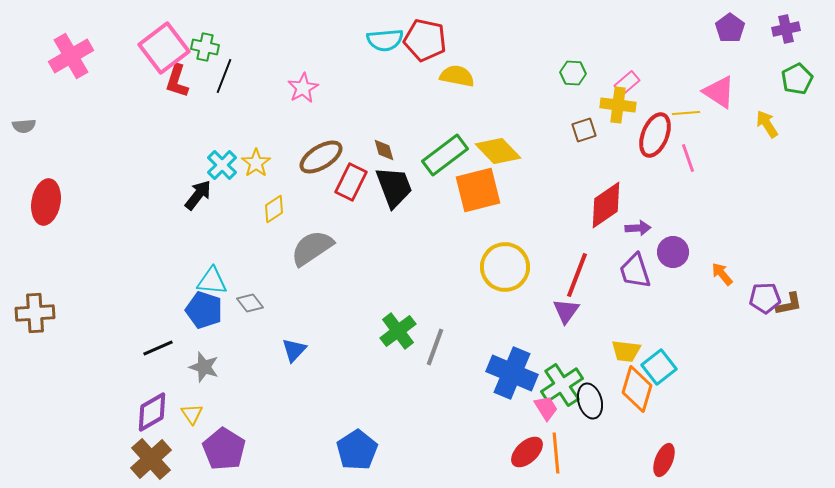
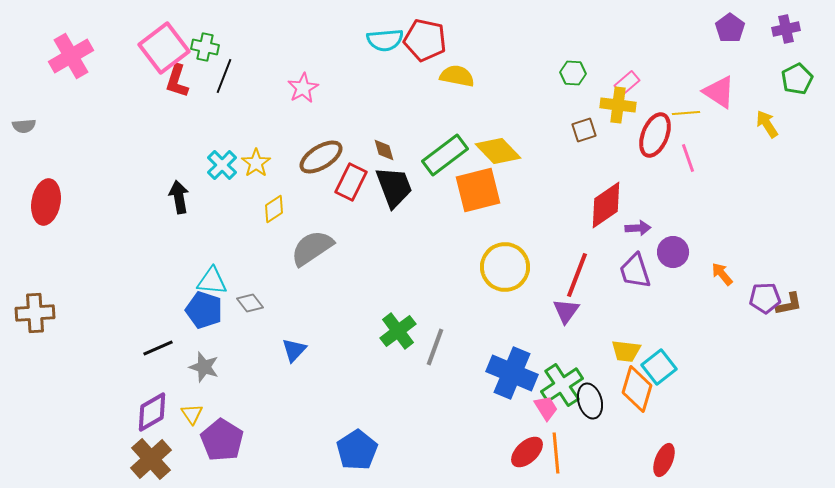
black arrow at (198, 195): moved 19 px left, 2 px down; rotated 48 degrees counterclockwise
purple pentagon at (224, 449): moved 2 px left, 9 px up
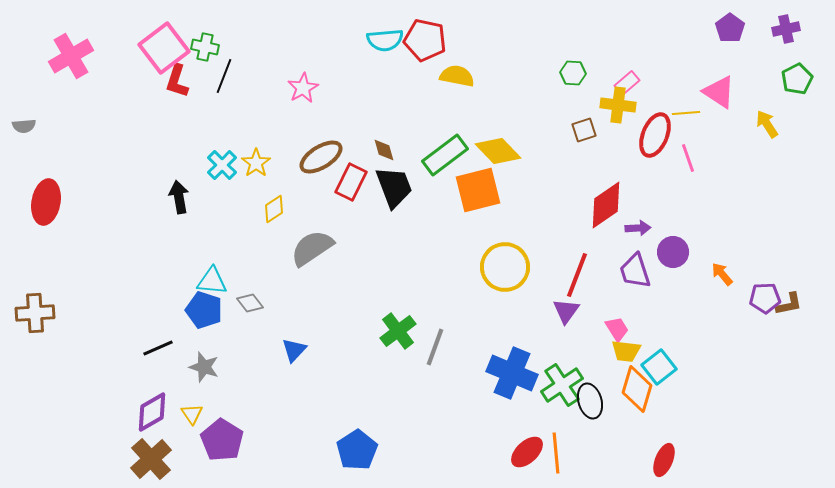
pink trapezoid at (546, 408): moved 71 px right, 79 px up
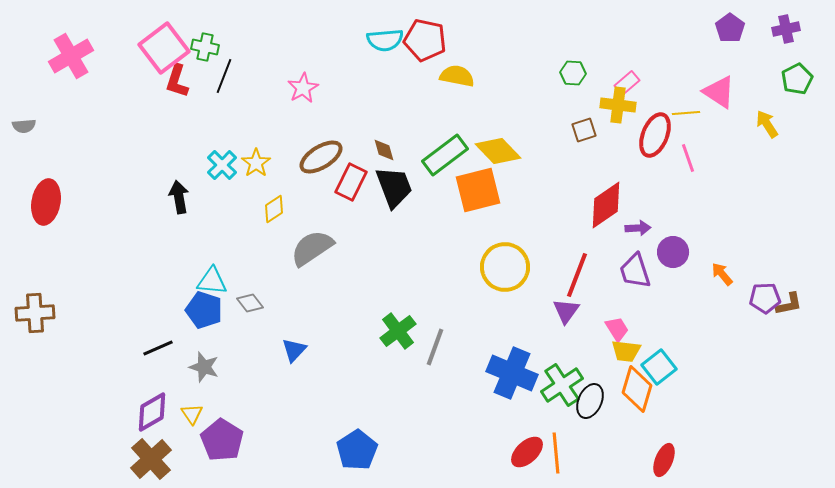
black ellipse at (590, 401): rotated 40 degrees clockwise
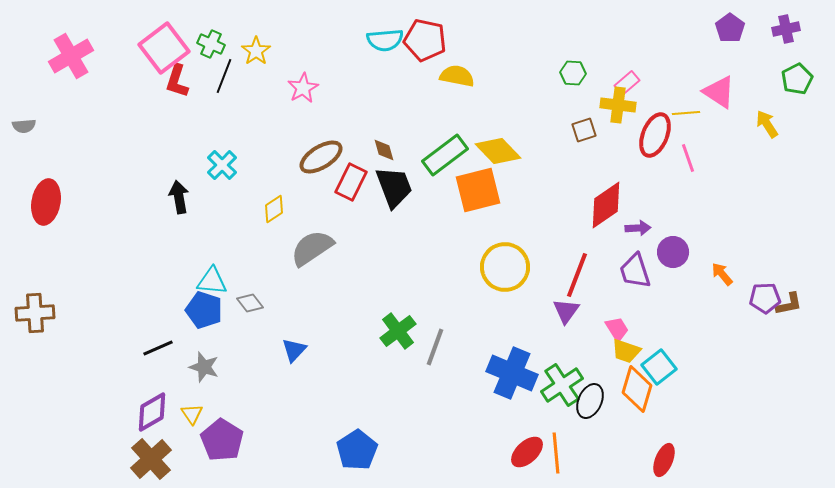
green cross at (205, 47): moved 6 px right, 3 px up; rotated 12 degrees clockwise
yellow star at (256, 163): moved 112 px up
yellow trapezoid at (626, 351): rotated 12 degrees clockwise
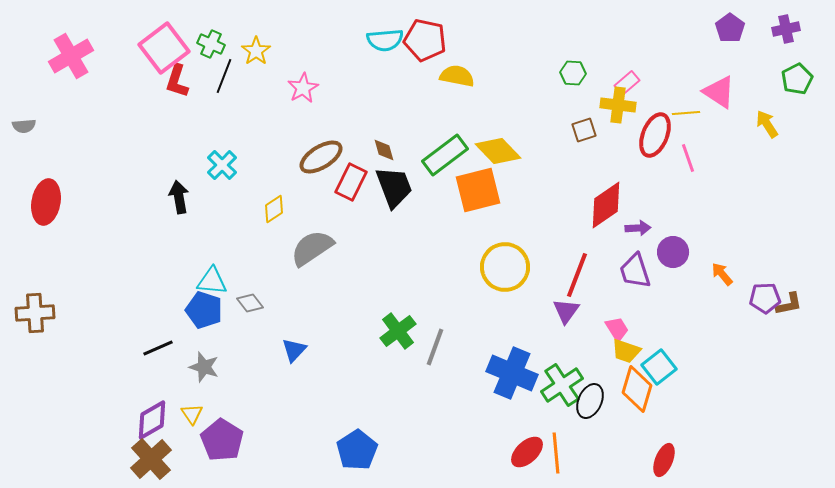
purple diamond at (152, 412): moved 8 px down
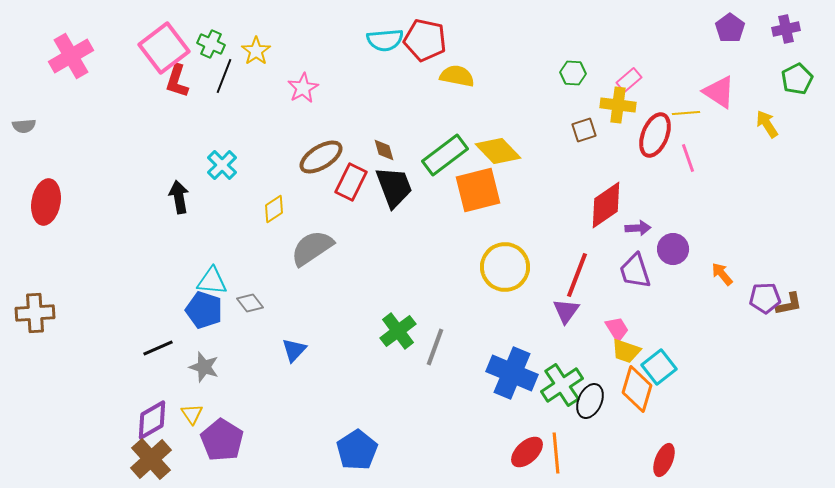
pink rectangle at (627, 83): moved 2 px right, 3 px up
purple circle at (673, 252): moved 3 px up
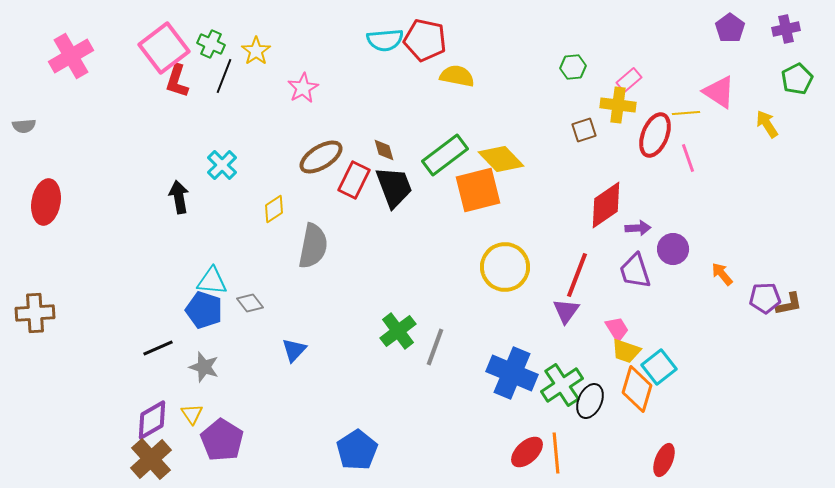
green hexagon at (573, 73): moved 6 px up; rotated 10 degrees counterclockwise
yellow diamond at (498, 151): moved 3 px right, 8 px down
red rectangle at (351, 182): moved 3 px right, 2 px up
gray semicircle at (312, 248): moved 1 px right, 2 px up; rotated 135 degrees clockwise
